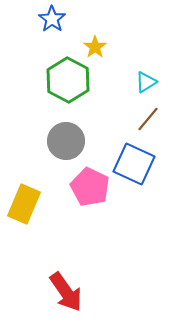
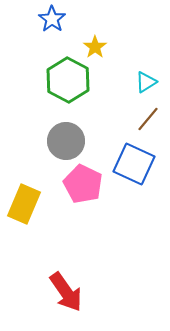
pink pentagon: moved 7 px left, 3 px up
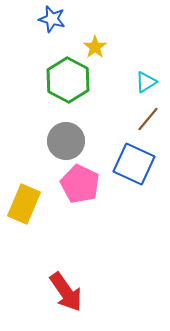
blue star: rotated 20 degrees counterclockwise
pink pentagon: moved 3 px left
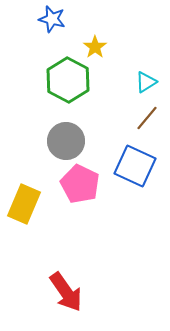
brown line: moved 1 px left, 1 px up
blue square: moved 1 px right, 2 px down
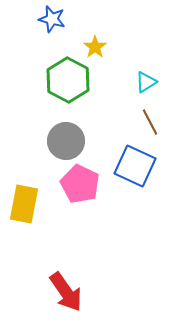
brown line: moved 3 px right, 4 px down; rotated 68 degrees counterclockwise
yellow rectangle: rotated 12 degrees counterclockwise
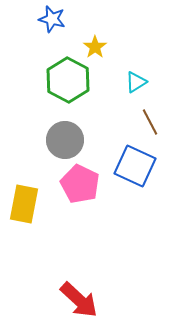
cyan triangle: moved 10 px left
gray circle: moved 1 px left, 1 px up
red arrow: moved 13 px right, 8 px down; rotated 12 degrees counterclockwise
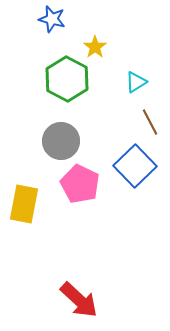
green hexagon: moved 1 px left, 1 px up
gray circle: moved 4 px left, 1 px down
blue square: rotated 21 degrees clockwise
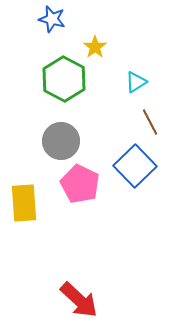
green hexagon: moved 3 px left
yellow rectangle: moved 1 px up; rotated 15 degrees counterclockwise
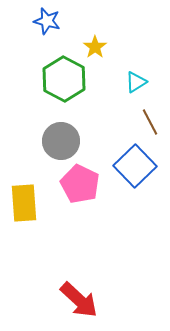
blue star: moved 5 px left, 2 px down
